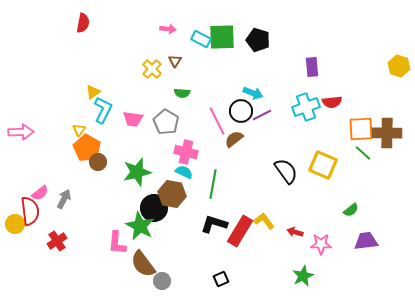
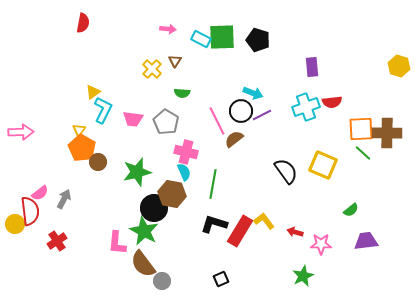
orange pentagon at (87, 148): moved 5 px left
cyan semicircle at (184, 172): rotated 42 degrees clockwise
green star at (140, 226): moved 4 px right, 5 px down
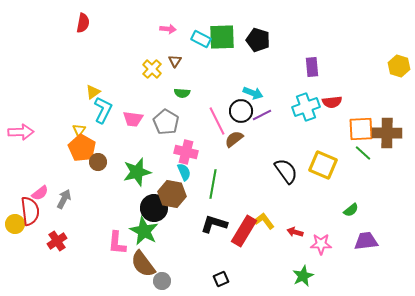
red rectangle at (240, 231): moved 4 px right
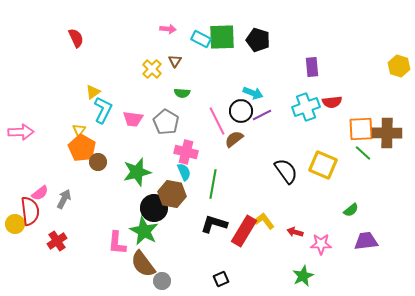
red semicircle at (83, 23): moved 7 px left, 15 px down; rotated 36 degrees counterclockwise
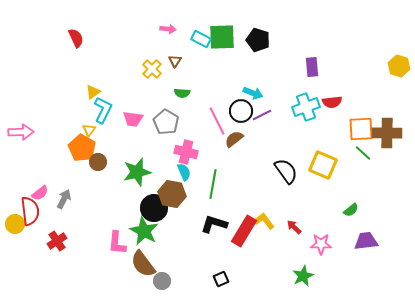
yellow triangle at (79, 130): moved 10 px right
red arrow at (295, 232): moved 1 px left, 5 px up; rotated 28 degrees clockwise
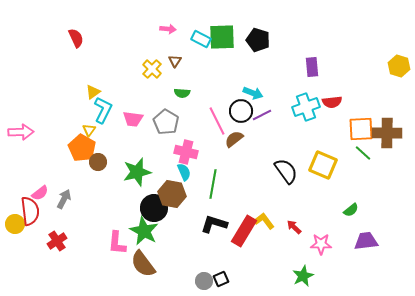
gray circle at (162, 281): moved 42 px right
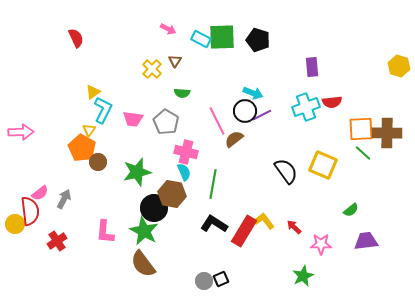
pink arrow at (168, 29): rotated 21 degrees clockwise
black circle at (241, 111): moved 4 px right
black L-shape at (214, 224): rotated 16 degrees clockwise
pink L-shape at (117, 243): moved 12 px left, 11 px up
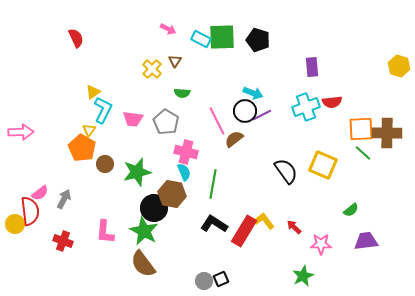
brown circle at (98, 162): moved 7 px right, 2 px down
red cross at (57, 241): moved 6 px right; rotated 36 degrees counterclockwise
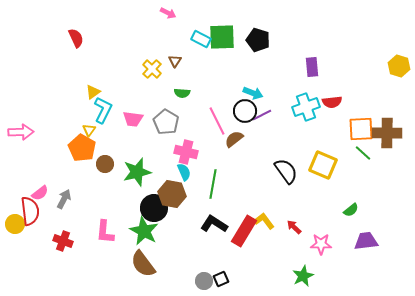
pink arrow at (168, 29): moved 16 px up
